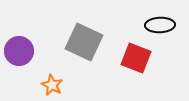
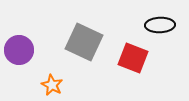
purple circle: moved 1 px up
red square: moved 3 px left
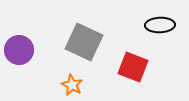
red square: moved 9 px down
orange star: moved 20 px right
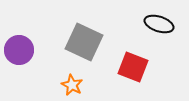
black ellipse: moved 1 px left, 1 px up; rotated 20 degrees clockwise
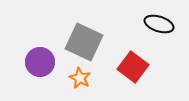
purple circle: moved 21 px right, 12 px down
red square: rotated 16 degrees clockwise
orange star: moved 8 px right, 7 px up
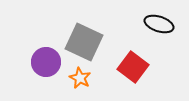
purple circle: moved 6 px right
